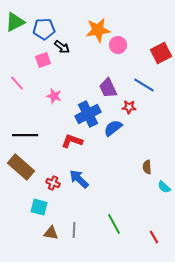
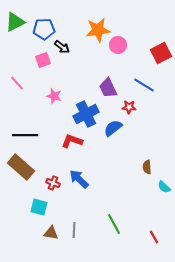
blue cross: moved 2 px left
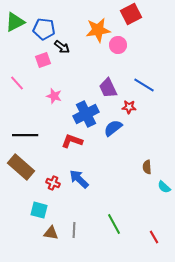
blue pentagon: rotated 10 degrees clockwise
red square: moved 30 px left, 39 px up
cyan square: moved 3 px down
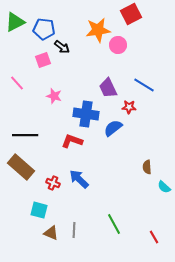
blue cross: rotated 35 degrees clockwise
brown triangle: rotated 14 degrees clockwise
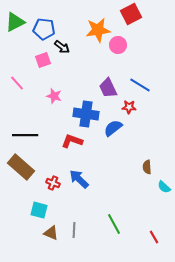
blue line: moved 4 px left
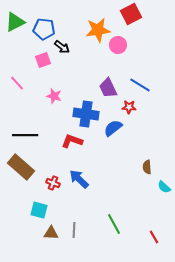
brown triangle: rotated 21 degrees counterclockwise
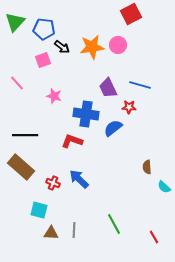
green triangle: rotated 20 degrees counterclockwise
orange star: moved 6 px left, 17 px down
blue line: rotated 15 degrees counterclockwise
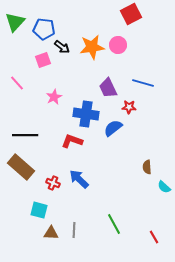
blue line: moved 3 px right, 2 px up
pink star: moved 1 px down; rotated 28 degrees clockwise
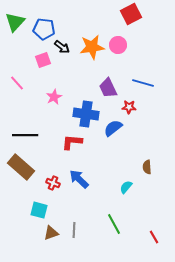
red L-shape: moved 1 px down; rotated 15 degrees counterclockwise
cyan semicircle: moved 38 px left; rotated 88 degrees clockwise
brown triangle: rotated 21 degrees counterclockwise
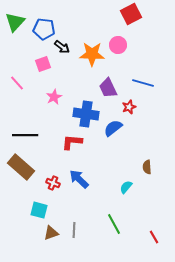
orange star: moved 7 px down; rotated 10 degrees clockwise
pink square: moved 4 px down
red star: rotated 24 degrees counterclockwise
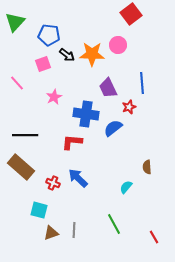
red square: rotated 10 degrees counterclockwise
blue pentagon: moved 5 px right, 6 px down
black arrow: moved 5 px right, 8 px down
blue line: moved 1 px left; rotated 70 degrees clockwise
blue arrow: moved 1 px left, 1 px up
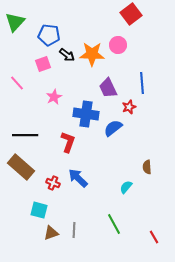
red L-shape: moved 4 px left; rotated 105 degrees clockwise
